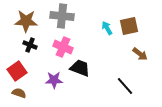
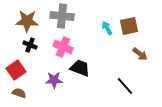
brown star: moved 1 px right
red square: moved 1 px left, 1 px up
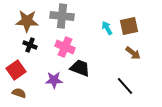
pink cross: moved 2 px right
brown arrow: moved 7 px left, 1 px up
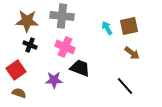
brown arrow: moved 1 px left
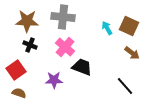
gray cross: moved 1 px right, 1 px down
brown square: rotated 36 degrees clockwise
pink cross: rotated 18 degrees clockwise
black trapezoid: moved 2 px right, 1 px up
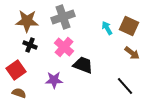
gray cross: rotated 25 degrees counterclockwise
pink cross: moved 1 px left
black trapezoid: moved 1 px right, 2 px up
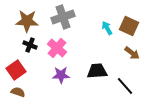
pink cross: moved 7 px left, 1 px down
black trapezoid: moved 14 px right, 6 px down; rotated 25 degrees counterclockwise
purple star: moved 7 px right, 5 px up
brown semicircle: moved 1 px left, 1 px up
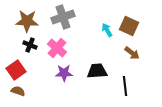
cyan arrow: moved 2 px down
purple star: moved 3 px right, 2 px up
black line: rotated 36 degrees clockwise
brown semicircle: moved 1 px up
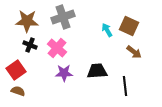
brown arrow: moved 2 px right, 1 px up
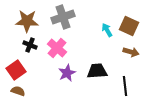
brown arrow: moved 3 px left; rotated 21 degrees counterclockwise
purple star: moved 3 px right; rotated 24 degrees counterclockwise
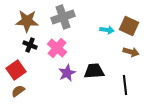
cyan arrow: rotated 128 degrees clockwise
black trapezoid: moved 3 px left
black line: moved 1 px up
brown semicircle: rotated 56 degrees counterclockwise
